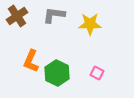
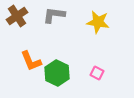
yellow star: moved 8 px right, 2 px up; rotated 10 degrees clockwise
orange L-shape: rotated 45 degrees counterclockwise
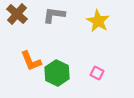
brown cross: moved 2 px up; rotated 15 degrees counterclockwise
yellow star: moved 1 px up; rotated 20 degrees clockwise
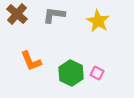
green hexagon: moved 14 px right
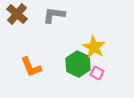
yellow star: moved 4 px left, 26 px down
orange L-shape: moved 6 px down
green hexagon: moved 7 px right, 9 px up
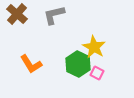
gray L-shape: rotated 20 degrees counterclockwise
orange L-shape: moved 3 px up; rotated 10 degrees counterclockwise
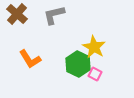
orange L-shape: moved 1 px left, 5 px up
pink square: moved 2 px left, 1 px down
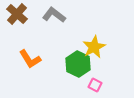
gray L-shape: rotated 50 degrees clockwise
yellow star: rotated 15 degrees clockwise
pink square: moved 11 px down
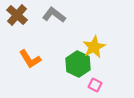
brown cross: moved 1 px down
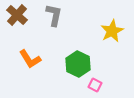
gray L-shape: rotated 65 degrees clockwise
yellow star: moved 18 px right, 16 px up
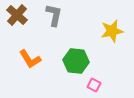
yellow star: rotated 15 degrees clockwise
green hexagon: moved 2 px left, 3 px up; rotated 20 degrees counterclockwise
pink square: moved 1 px left
